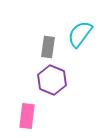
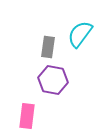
purple hexagon: moved 1 px right; rotated 12 degrees counterclockwise
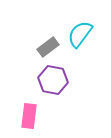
gray rectangle: rotated 45 degrees clockwise
pink rectangle: moved 2 px right
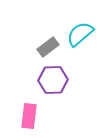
cyan semicircle: rotated 12 degrees clockwise
purple hexagon: rotated 12 degrees counterclockwise
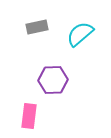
gray rectangle: moved 11 px left, 20 px up; rotated 25 degrees clockwise
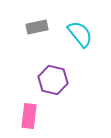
cyan semicircle: rotated 92 degrees clockwise
purple hexagon: rotated 16 degrees clockwise
